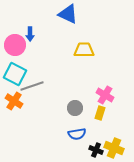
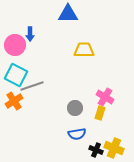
blue triangle: rotated 25 degrees counterclockwise
cyan square: moved 1 px right, 1 px down
pink cross: moved 2 px down
orange cross: rotated 24 degrees clockwise
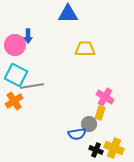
blue arrow: moved 2 px left, 2 px down
yellow trapezoid: moved 1 px right, 1 px up
gray line: rotated 10 degrees clockwise
gray circle: moved 14 px right, 16 px down
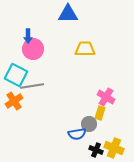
pink circle: moved 18 px right, 4 px down
pink cross: moved 1 px right
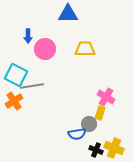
pink circle: moved 12 px right
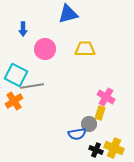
blue triangle: rotated 15 degrees counterclockwise
blue arrow: moved 5 px left, 7 px up
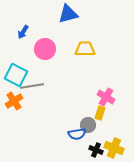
blue arrow: moved 3 px down; rotated 32 degrees clockwise
gray circle: moved 1 px left, 1 px down
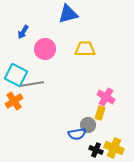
gray line: moved 2 px up
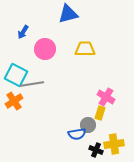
yellow cross: moved 4 px up; rotated 30 degrees counterclockwise
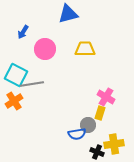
black cross: moved 1 px right, 2 px down
